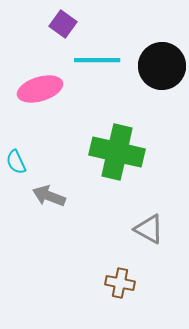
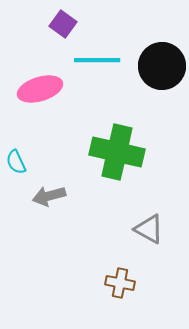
gray arrow: rotated 36 degrees counterclockwise
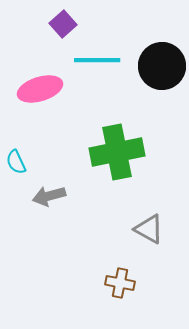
purple square: rotated 12 degrees clockwise
green cross: rotated 24 degrees counterclockwise
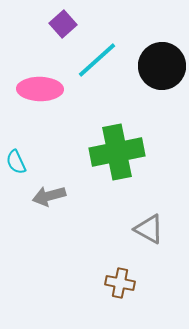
cyan line: rotated 42 degrees counterclockwise
pink ellipse: rotated 18 degrees clockwise
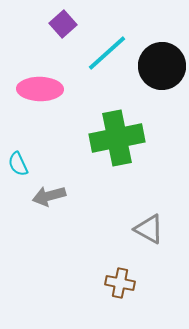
cyan line: moved 10 px right, 7 px up
green cross: moved 14 px up
cyan semicircle: moved 2 px right, 2 px down
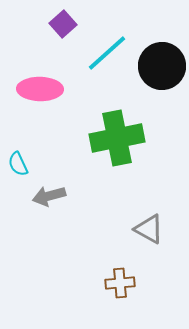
brown cross: rotated 16 degrees counterclockwise
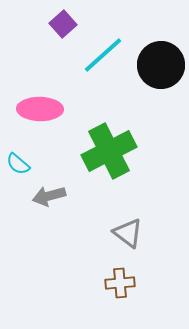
cyan line: moved 4 px left, 2 px down
black circle: moved 1 px left, 1 px up
pink ellipse: moved 20 px down
green cross: moved 8 px left, 13 px down; rotated 16 degrees counterclockwise
cyan semicircle: rotated 25 degrees counterclockwise
gray triangle: moved 21 px left, 4 px down; rotated 8 degrees clockwise
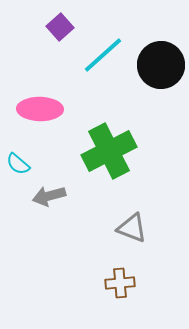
purple square: moved 3 px left, 3 px down
gray triangle: moved 4 px right, 5 px up; rotated 16 degrees counterclockwise
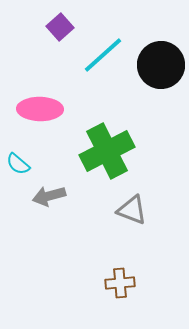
green cross: moved 2 px left
gray triangle: moved 18 px up
